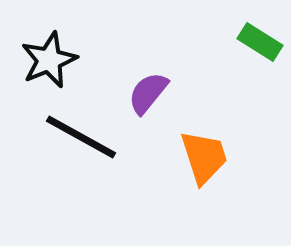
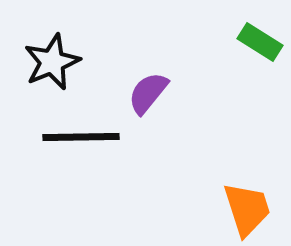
black star: moved 3 px right, 2 px down
black line: rotated 30 degrees counterclockwise
orange trapezoid: moved 43 px right, 52 px down
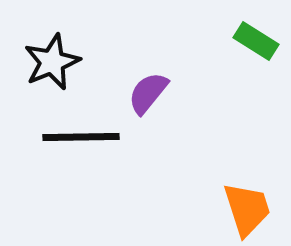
green rectangle: moved 4 px left, 1 px up
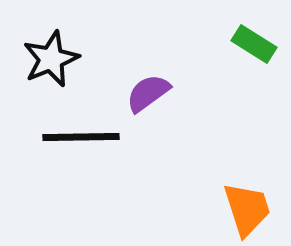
green rectangle: moved 2 px left, 3 px down
black star: moved 1 px left, 3 px up
purple semicircle: rotated 15 degrees clockwise
